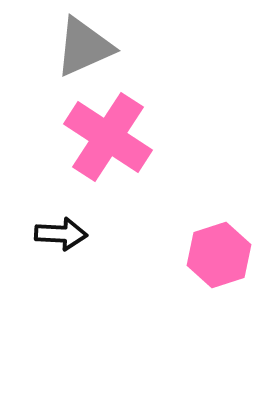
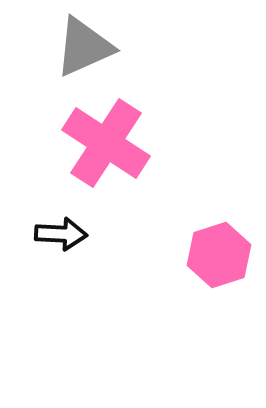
pink cross: moved 2 px left, 6 px down
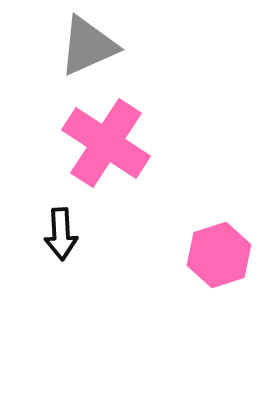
gray triangle: moved 4 px right, 1 px up
black arrow: rotated 84 degrees clockwise
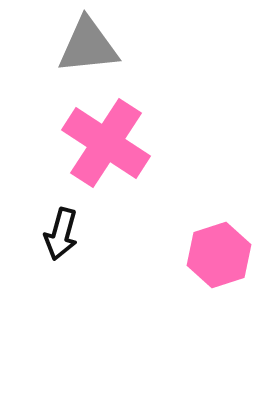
gray triangle: rotated 18 degrees clockwise
black arrow: rotated 18 degrees clockwise
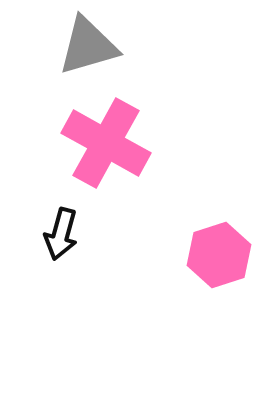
gray triangle: rotated 10 degrees counterclockwise
pink cross: rotated 4 degrees counterclockwise
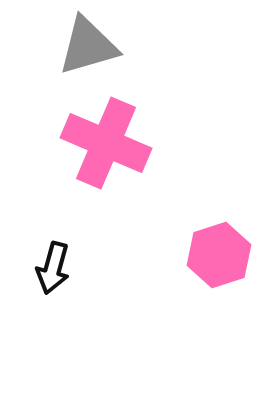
pink cross: rotated 6 degrees counterclockwise
black arrow: moved 8 px left, 34 px down
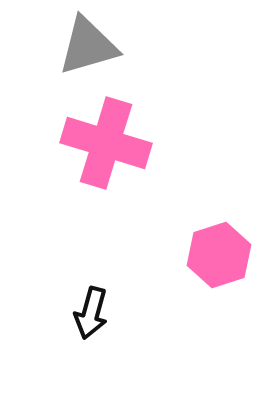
pink cross: rotated 6 degrees counterclockwise
black arrow: moved 38 px right, 45 px down
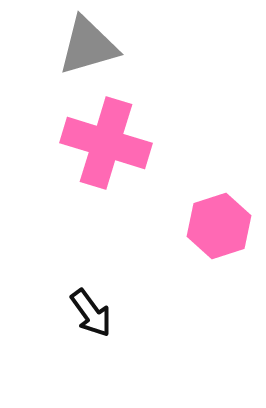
pink hexagon: moved 29 px up
black arrow: rotated 51 degrees counterclockwise
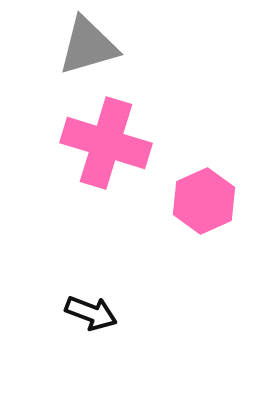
pink hexagon: moved 15 px left, 25 px up; rotated 6 degrees counterclockwise
black arrow: rotated 33 degrees counterclockwise
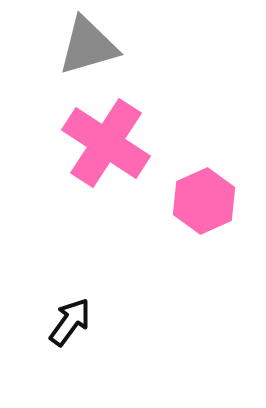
pink cross: rotated 16 degrees clockwise
black arrow: moved 21 px left, 9 px down; rotated 75 degrees counterclockwise
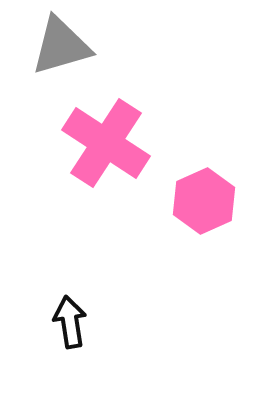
gray triangle: moved 27 px left
black arrow: rotated 45 degrees counterclockwise
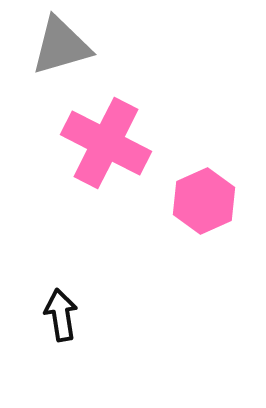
pink cross: rotated 6 degrees counterclockwise
black arrow: moved 9 px left, 7 px up
